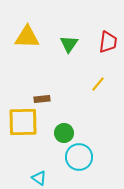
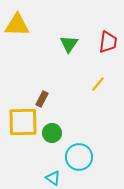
yellow triangle: moved 10 px left, 12 px up
brown rectangle: rotated 56 degrees counterclockwise
green circle: moved 12 px left
cyan triangle: moved 14 px right
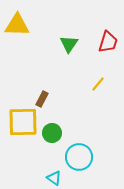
red trapezoid: rotated 10 degrees clockwise
cyan triangle: moved 1 px right
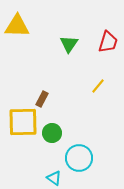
yellow triangle: moved 1 px down
yellow line: moved 2 px down
cyan circle: moved 1 px down
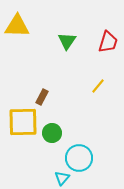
green triangle: moved 2 px left, 3 px up
brown rectangle: moved 2 px up
cyan triangle: moved 8 px right; rotated 35 degrees clockwise
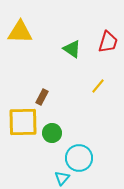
yellow triangle: moved 3 px right, 6 px down
green triangle: moved 5 px right, 8 px down; rotated 30 degrees counterclockwise
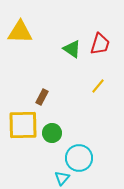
red trapezoid: moved 8 px left, 2 px down
yellow square: moved 3 px down
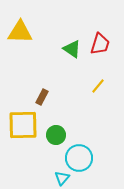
green circle: moved 4 px right, 2 px down
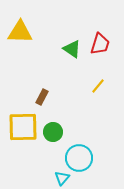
yellow square: moved 2 px down
green circle: moved 3 px left, 3 px up
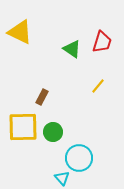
yellow triangle: rotated 24 degrees clockwise
red trapezoid: moved 2 px right, 2 px up
cyan triangle: rotated 21 degrees counterclockwise
